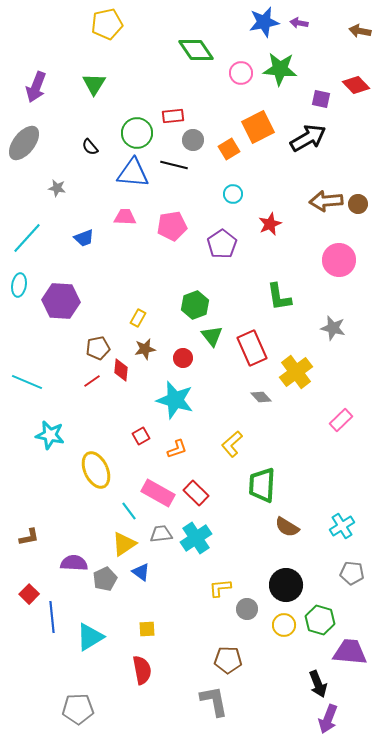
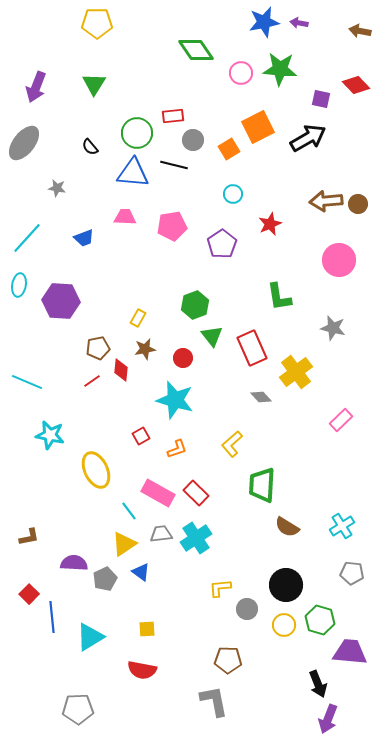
yellow pentagon at (107, 24): moved 10 px left, 1 px up; rotated 12 degrees clockwise
red semicircle at (142, 670): rotated 112 degrees clockwise
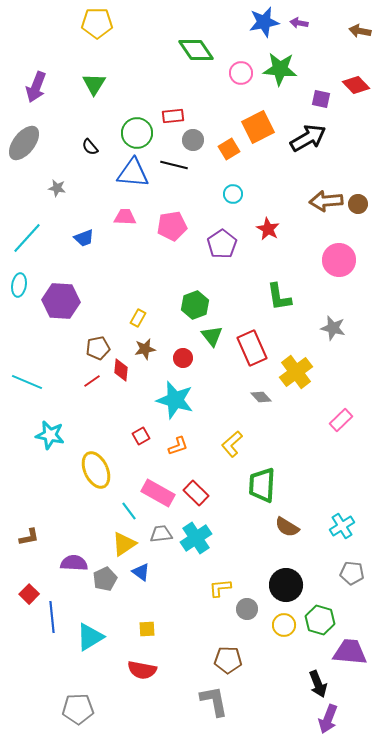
red star at (270, 224): moved 2 px left, 5 px down; rotated 20 degrees counterclockwise
orange L-shape at (177, 449): moved 1 px right, 3 px up
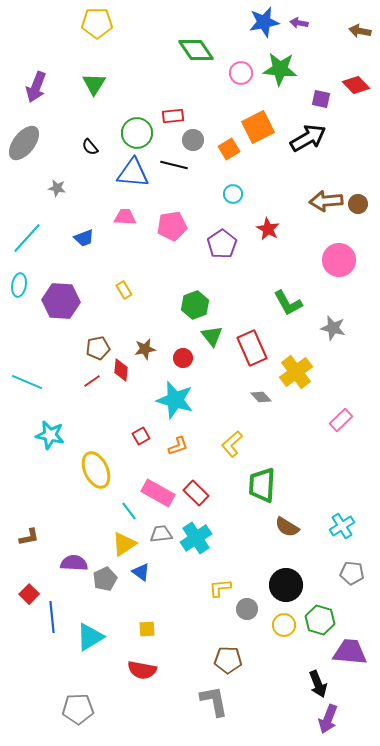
green L-shape at (279, 297): moved 9 px right, 6 px down; rotated 20 degrees counterclockwise
yellow rectangle at (138, 318): moved 14 px left, 28 px up; rotated 60 degrees counterclockwise
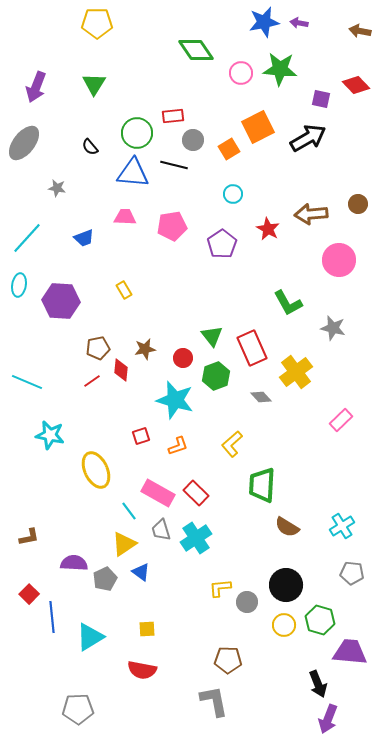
brown arrow at (326, 201): moved 15 px left, 13 px down
green hexagon at (195, 305): moved 21 px right, 71 px down
red square at (141, 436): rotated 12 degrees clockwise
gray trapezoid at (161, 534): moved 4 px up; rotated 100 degrees counterclockwise
gray circle at (247, 609): moved 7 px up
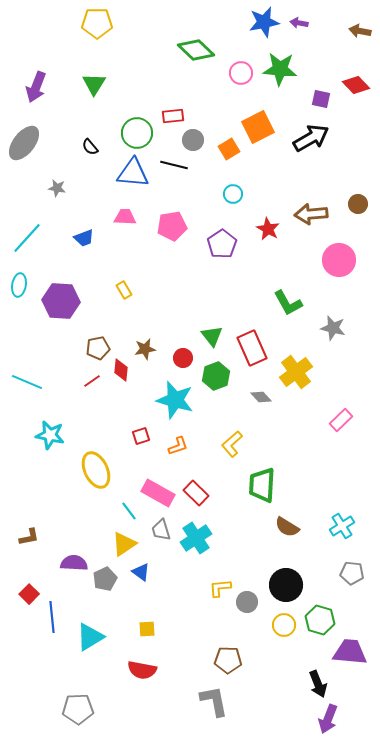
green diamond at (196, 50): rotated 12 degrees counterclockwise
black arrow at (308, 138): moved 3 px right
